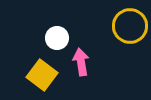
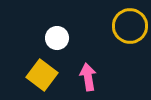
pink arrow: moved 7 px right, 15 px down
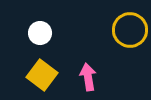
yellow circle: moved 4 px down
white circle: moved 17 px left, 5 px up
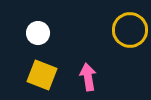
white circle: moved 2 px left
yellow square: rotated 16 degrees counterclockwise
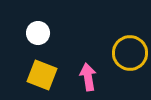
yellow circle: moved 23 px down
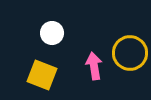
white circle: moved 14 px right
pink arrow: moved 6 px right, 11 px up
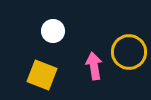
white circle: moved 1 px right, 2 px up
yellow circle: moved 1 px left, 1 px up
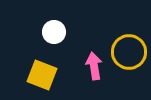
white circle: moved 1 px right, 1 px down
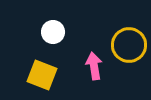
white circle: moved 1 px left
yellow circle: moved 7 px up
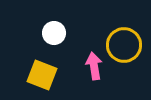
white circle: moved 1 px right, 1 px down
yellow circle: moved 5 px left
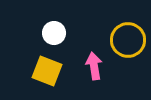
yellow circle: moved 4 px right, 5 px up
yellow square: moved 5 px right, 4 px up
